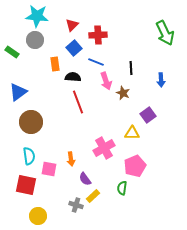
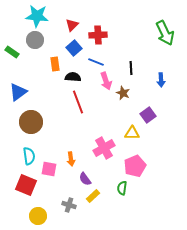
red square: rotated 10 degrees clockwise
gray cross: moved 7 px left
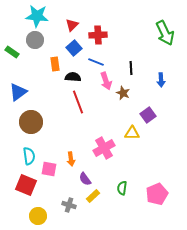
pink pentagon: moved 22 px right, 28 px down
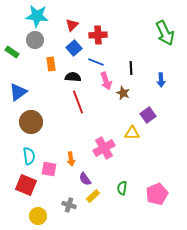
orange rectangle: moved 4 px left
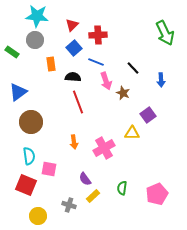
black line: moved 2 px right; rotated 40 degrees counterclockwise
orange arrow: moved 3 px right, 17 px up
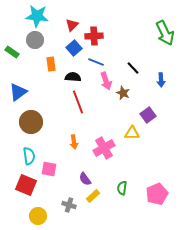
red cross: moved 4 px left, 1 px down
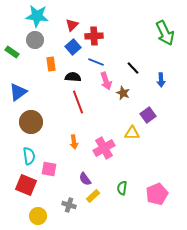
blue square: moved 1 px left, 1 px up
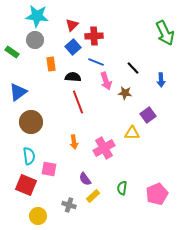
brown star: moved 2 px right; rotated 16 degrees counterclockwise
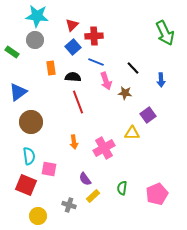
orange rectangle: moved 4 px down
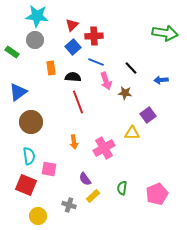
green arrow: rotated 55 degrees counterclockwise
black line: moved 2 px left
blue arrow: rotated 88 degrees clockwise
